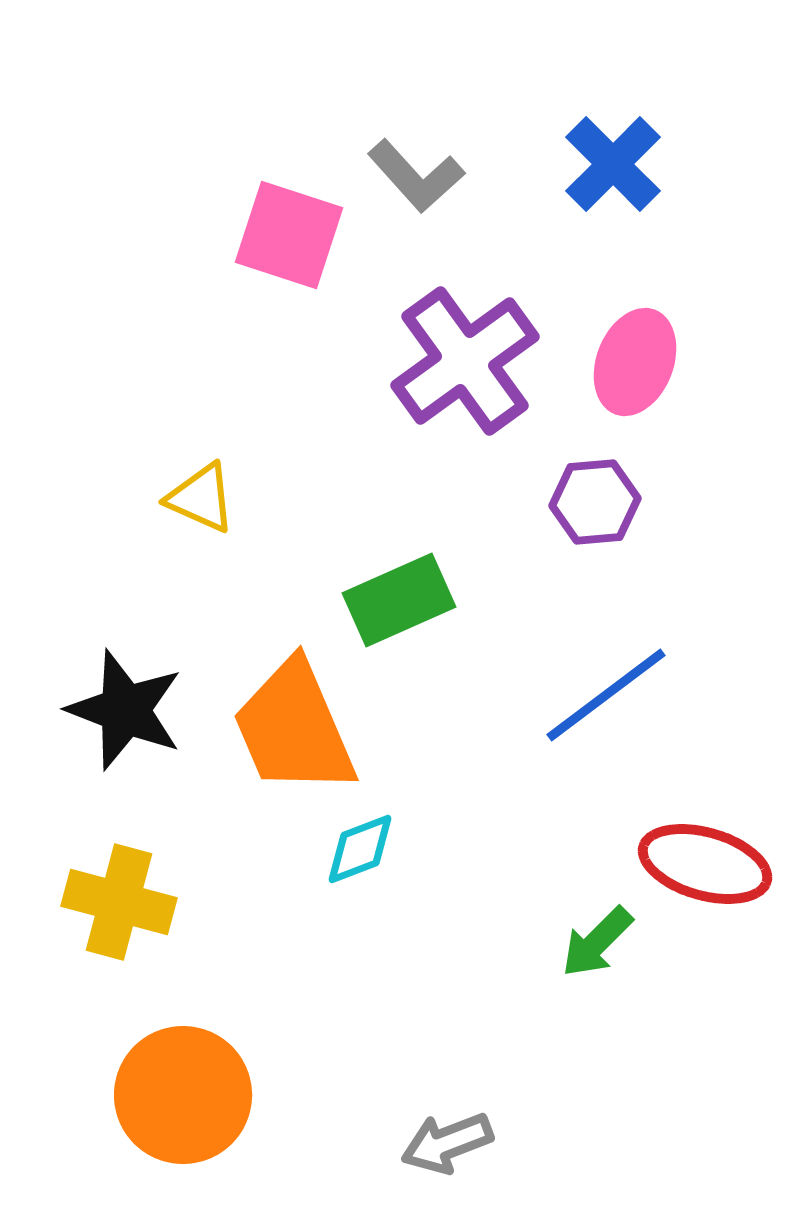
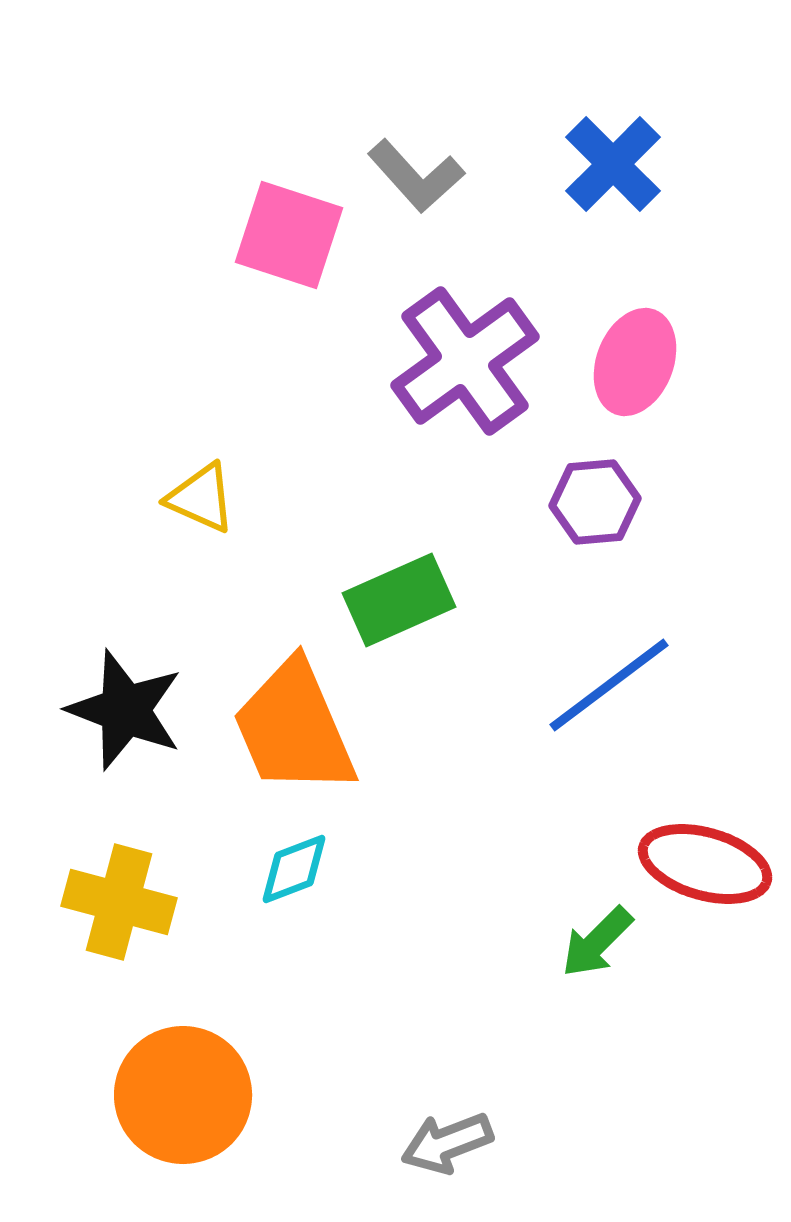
blue line: moved 3 px right, 10 px up
cyan diamond: moved 66 px left, 20 px down
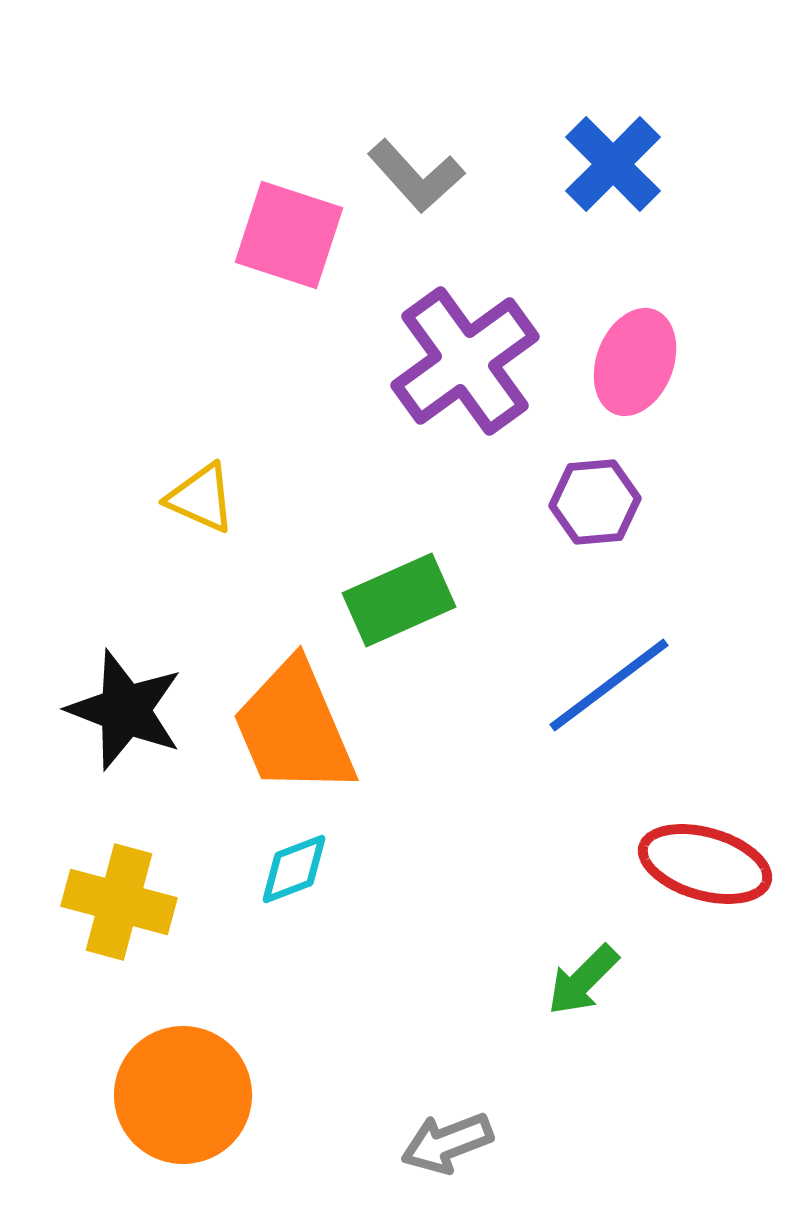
green arrow: moved 14 px left, 38 px down
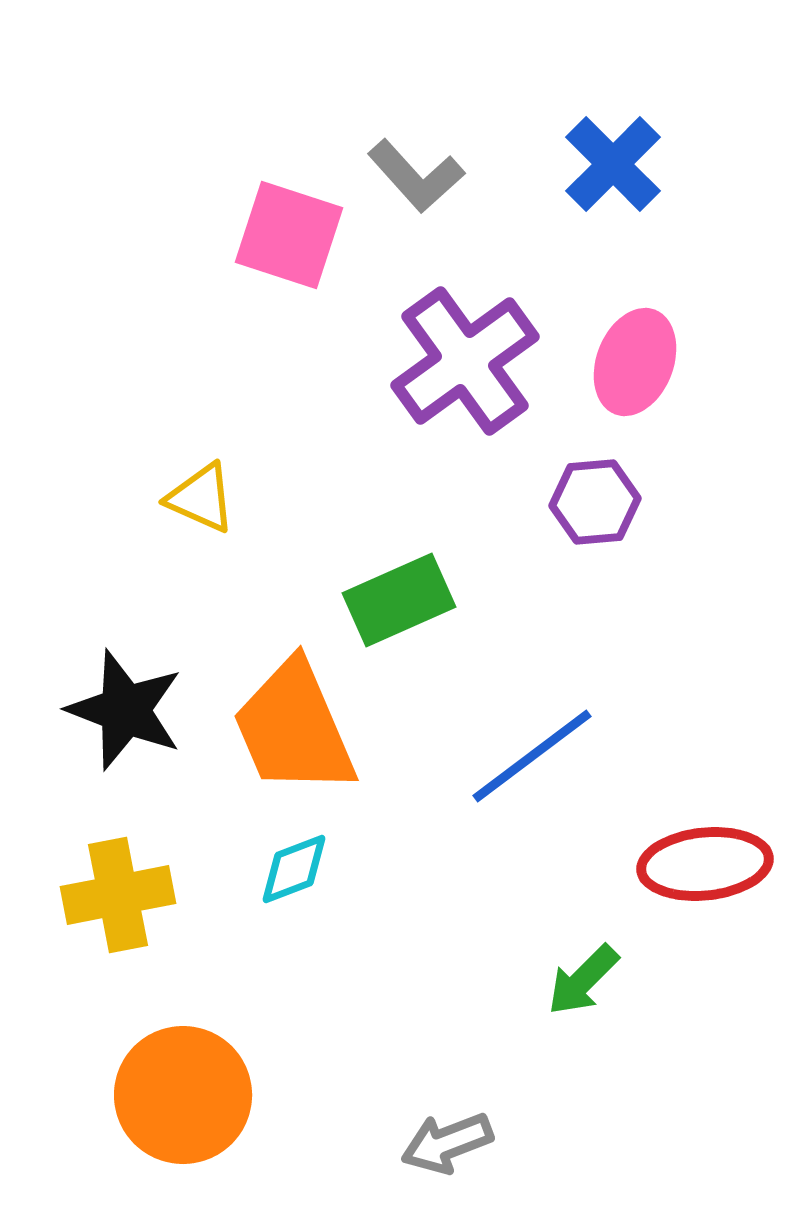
blue line: moved 77 px left, 71 px down
red ellipse: rotated 22 degrees counterclockwise
yellow cross: moved 1 px left, 7 px up; rotated 26 degrees counterclockwise
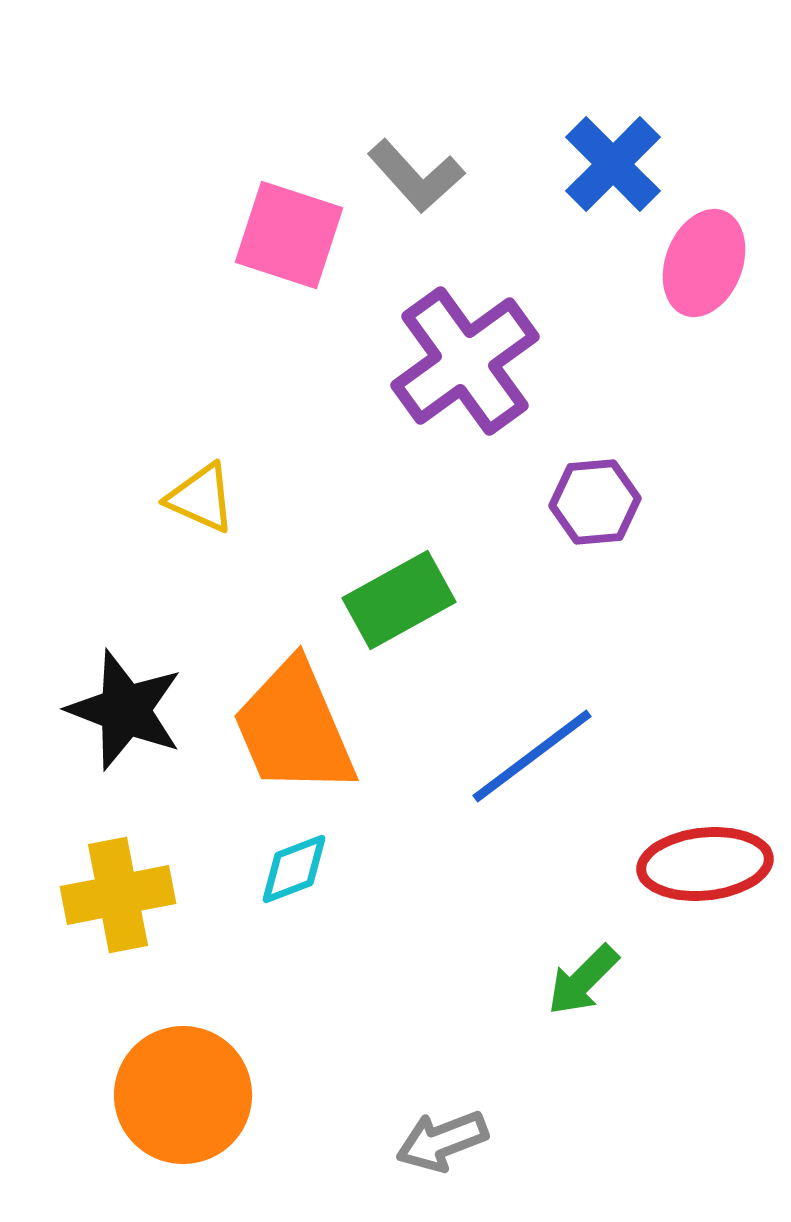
pink ellipse: moved 69 px right, 99 px up
green rectangle: rotated 5 degrees counterclockwise
gray arrow: moved 5 px left, 2 px up
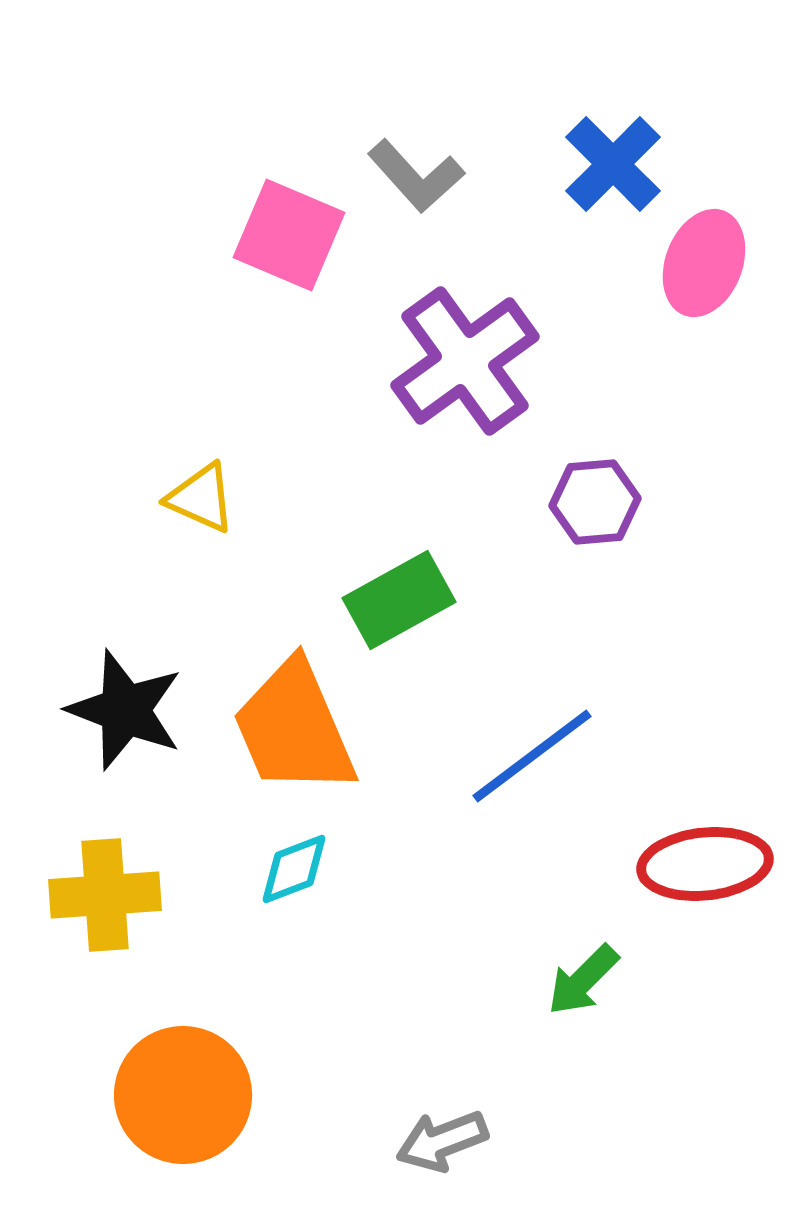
pink square: rotated 5 degrees clockwise
yellow cross: moved 13 px left; rotated 7 degrees clockwise
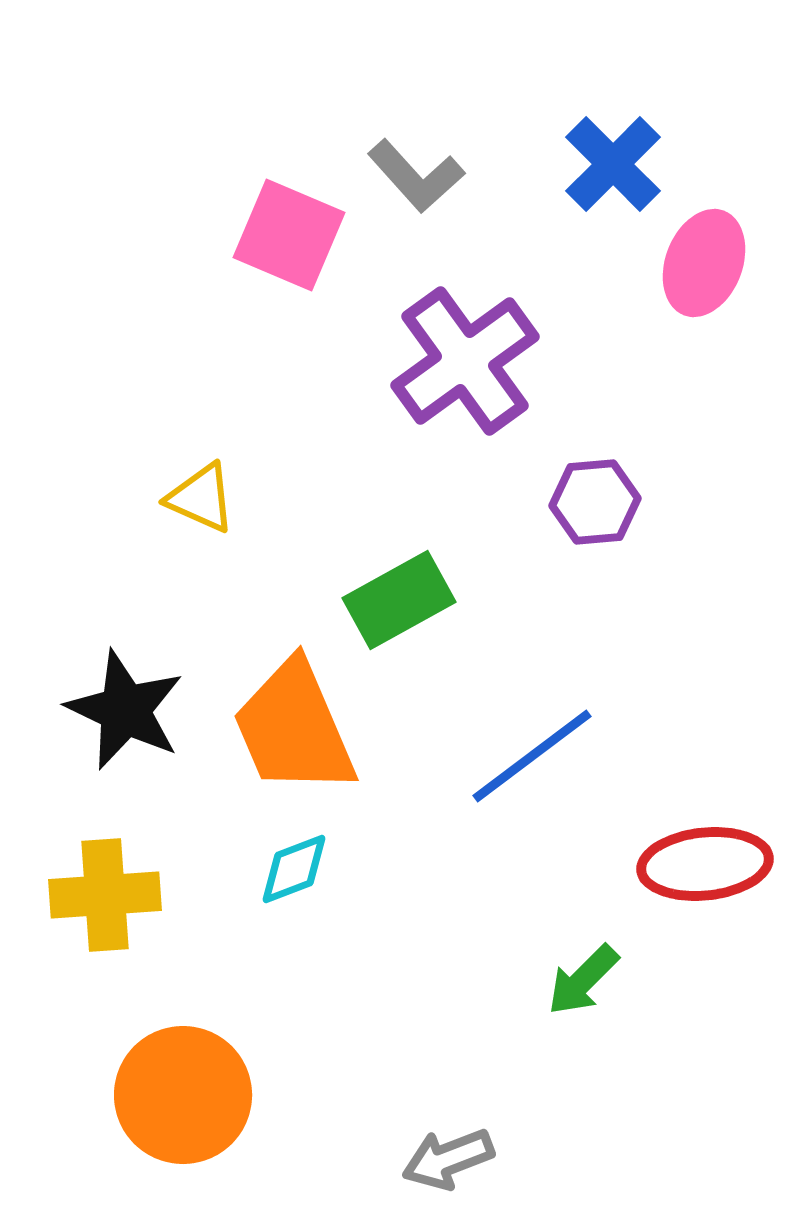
black star: rotated 4 degrees clockwise
gray arrow: moved 6 px right, 18 px down
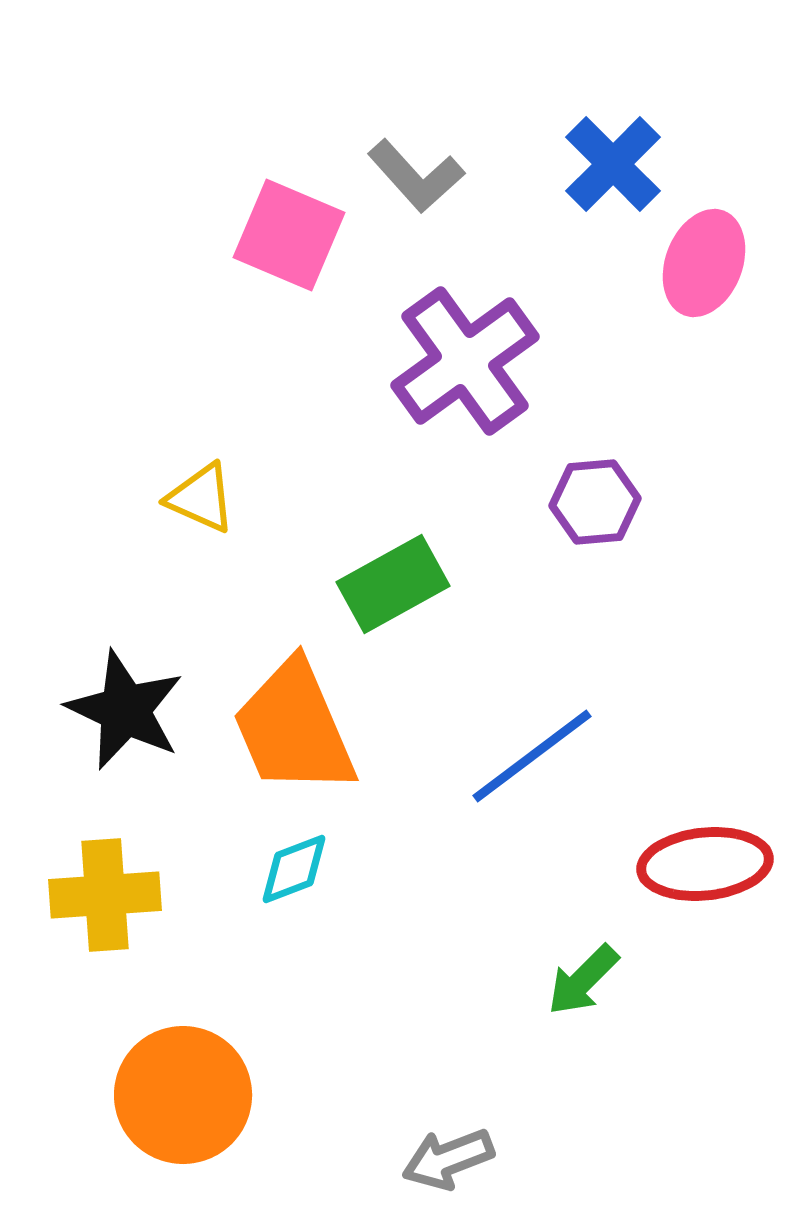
green rectangle: moved 6 px left, 16 px up
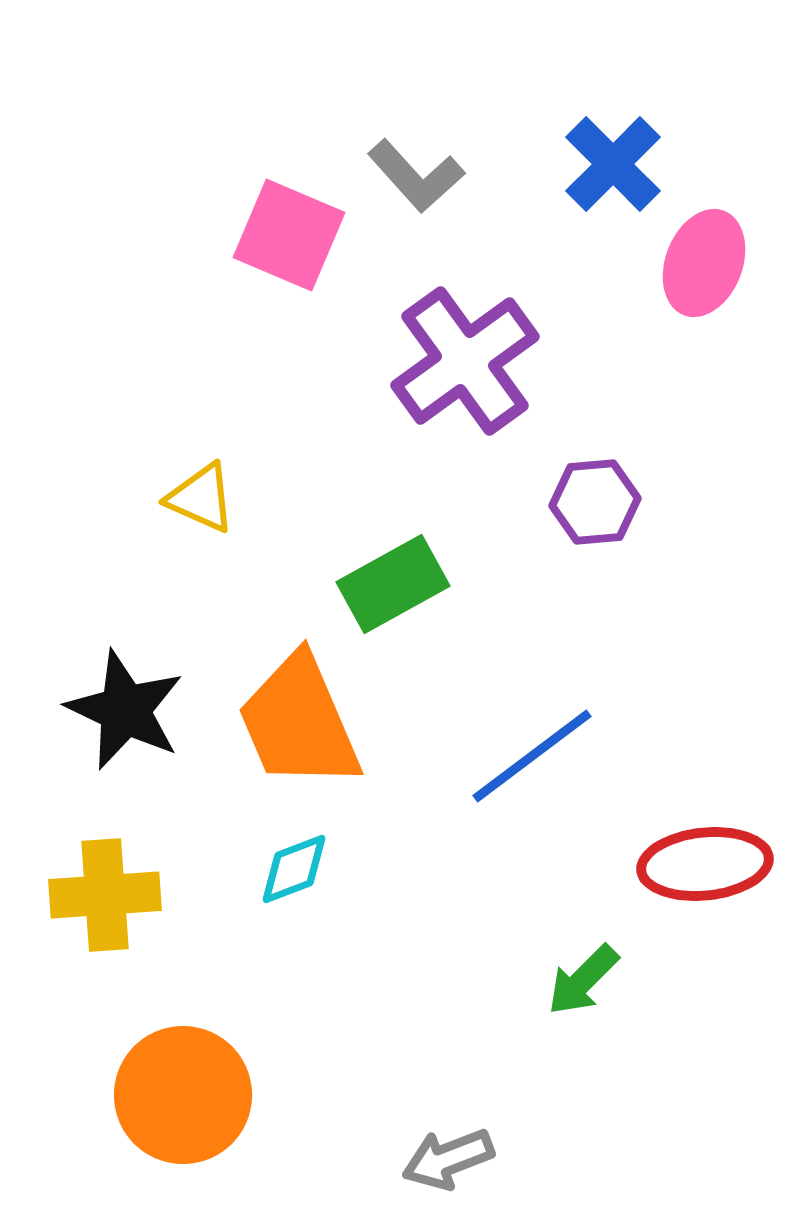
orange trapezoid: moved 5 px right, 6 px up
